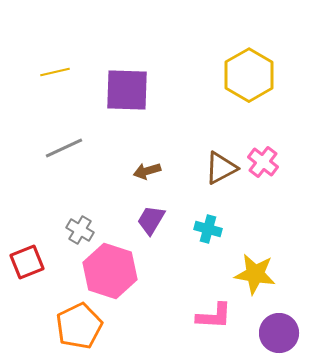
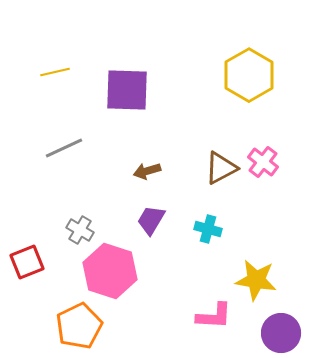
yellow star: moved 1 px right, 6 px down
purple circle: moved 2 px right
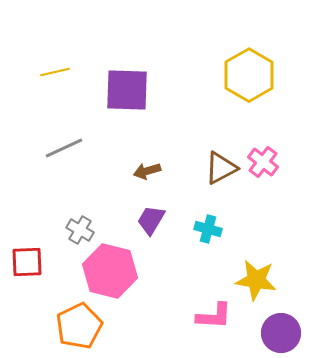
red square: rotated 20 degrees clockwise
pink hexagon: rotated 4 degrees counterclockwise
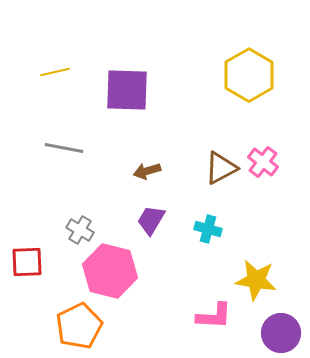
gray line: rotated 36 degrees clockwise
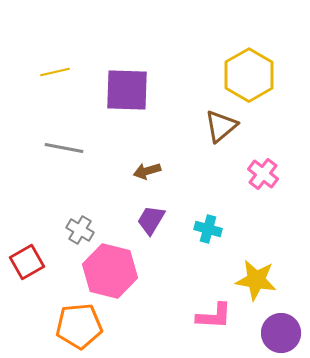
pink cross: moved 12 px down
brown triangle: moved 42 px up; rotated 12 degrees counterclockwise
red square: rotated 28 degrees counterclockwise
orange pentagon: rotated 21 degrees clockwise
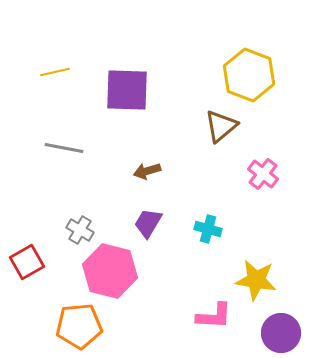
yellow hexagon: rotated 9 degrees counterclockwise
purple trapezoid: moved 3 px left, 3 px down
